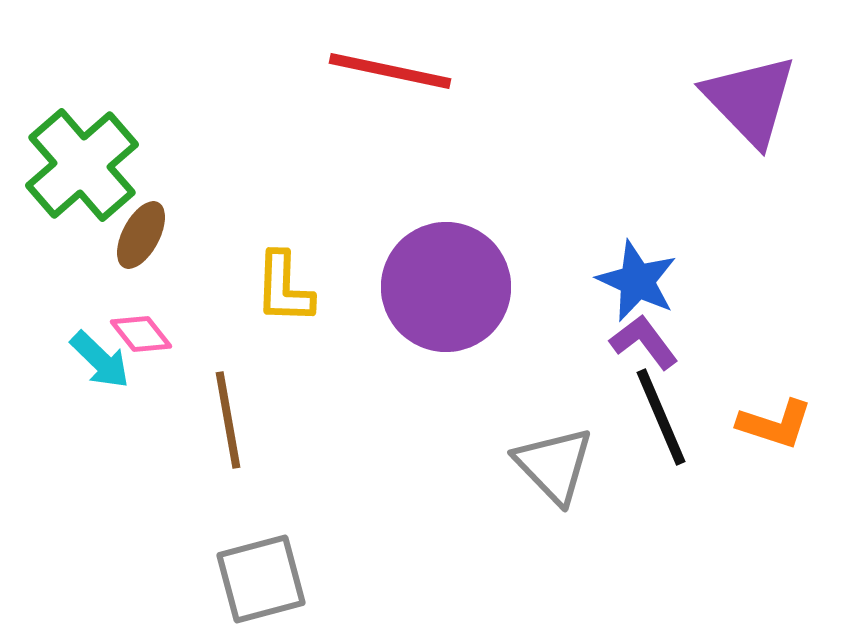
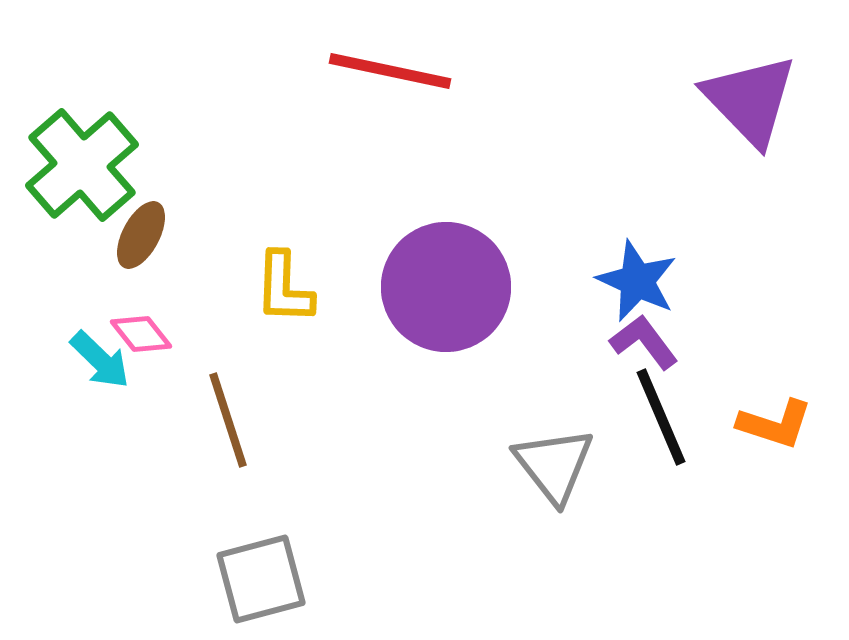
brown line: rotated 8 degrees counterclockwise
gray triangle: rotated 6 degrees clockwise
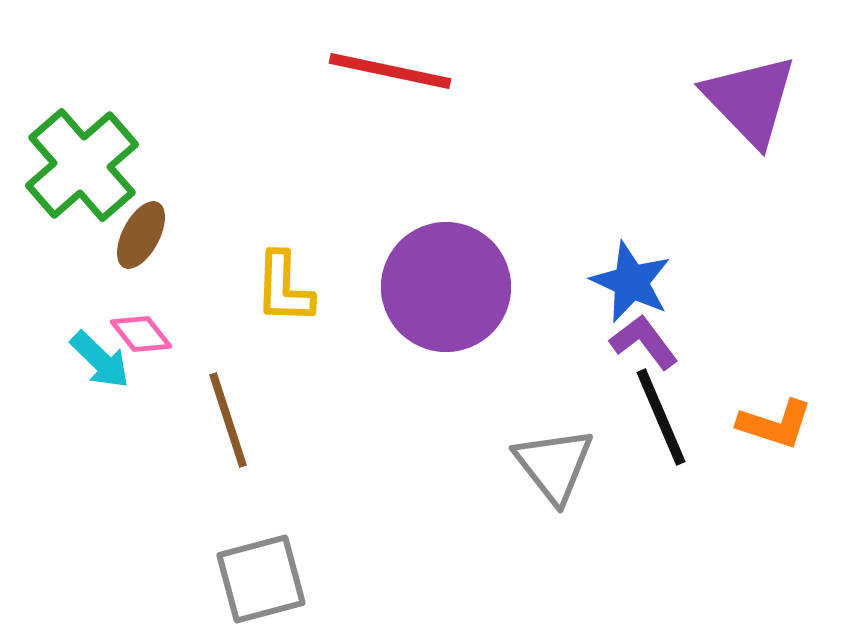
blue star: moved 6 px left, 1 px down
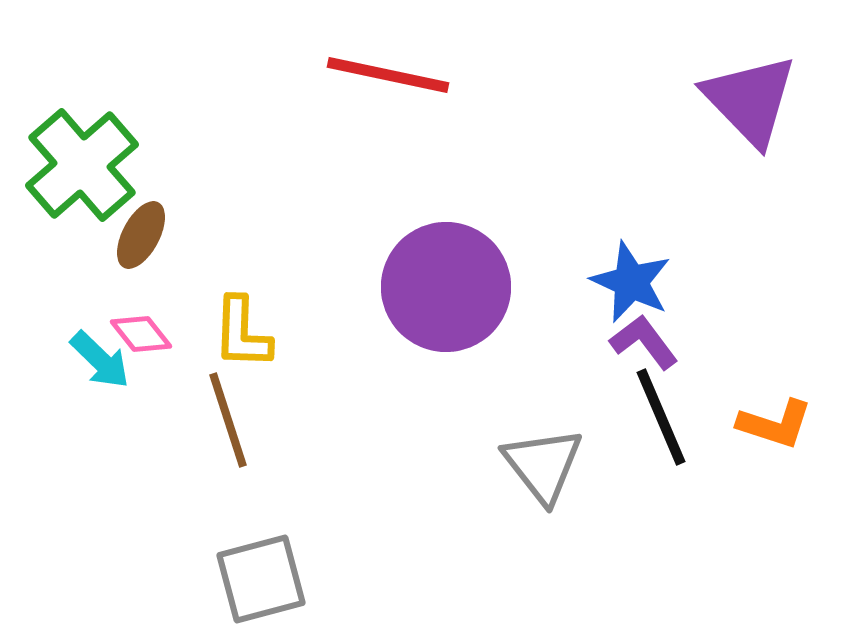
red line: moved 2 px left, 4 px down
yellow L-shape: moved 42 px left, 45 px down
gray triangle: moved 11 px left
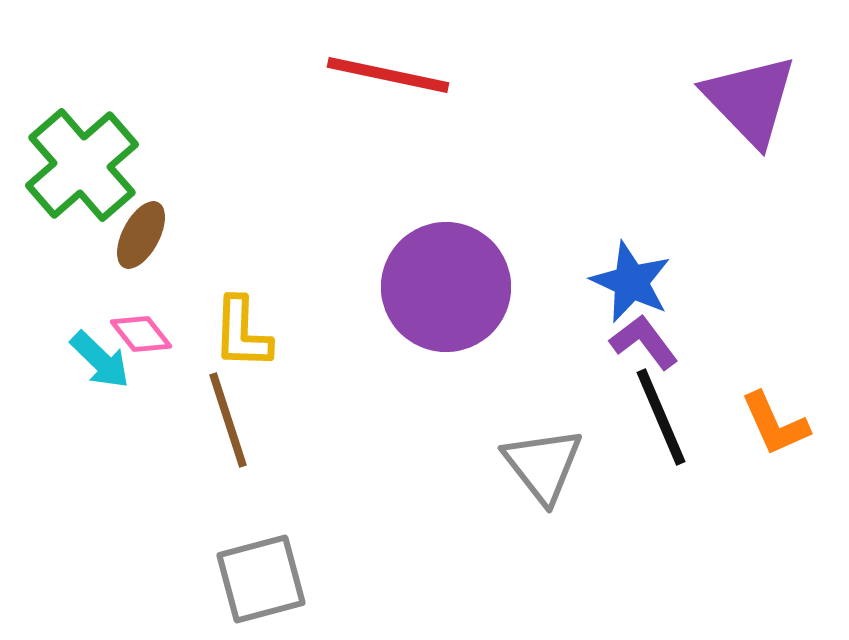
orange L-shape: rotated 48 degrees clockwise
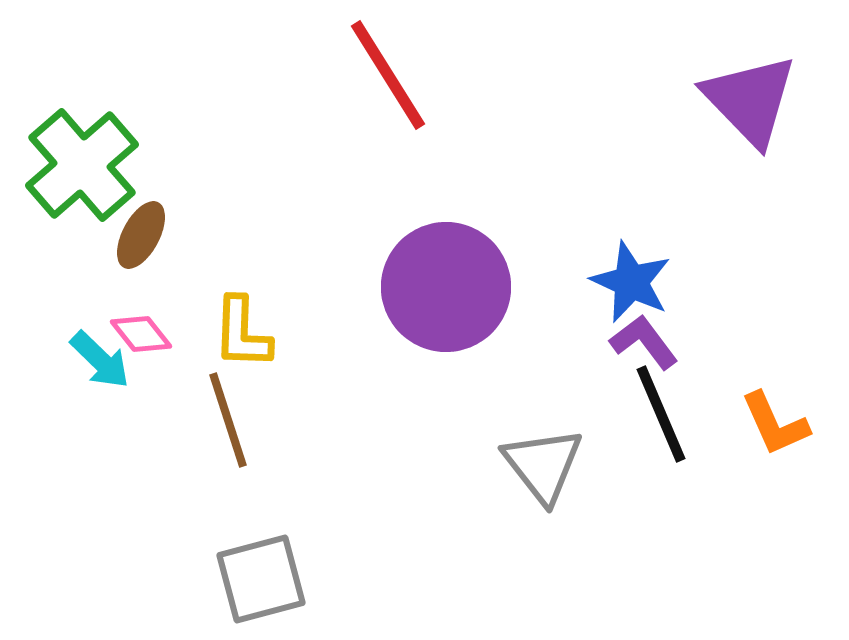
red line: rotated 46 degrees clockwise
black line: moved 3 px up
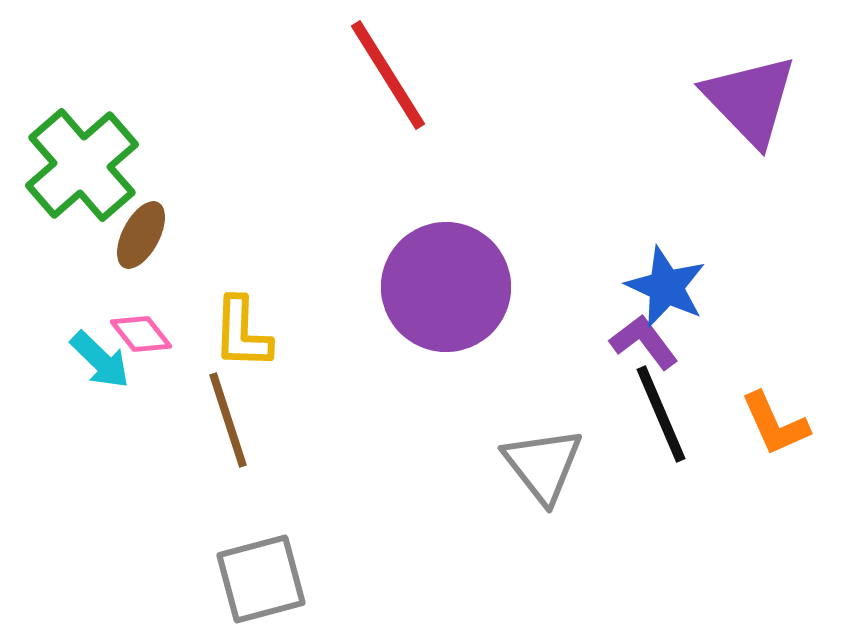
blue star: moved 35 px right, 5 px down
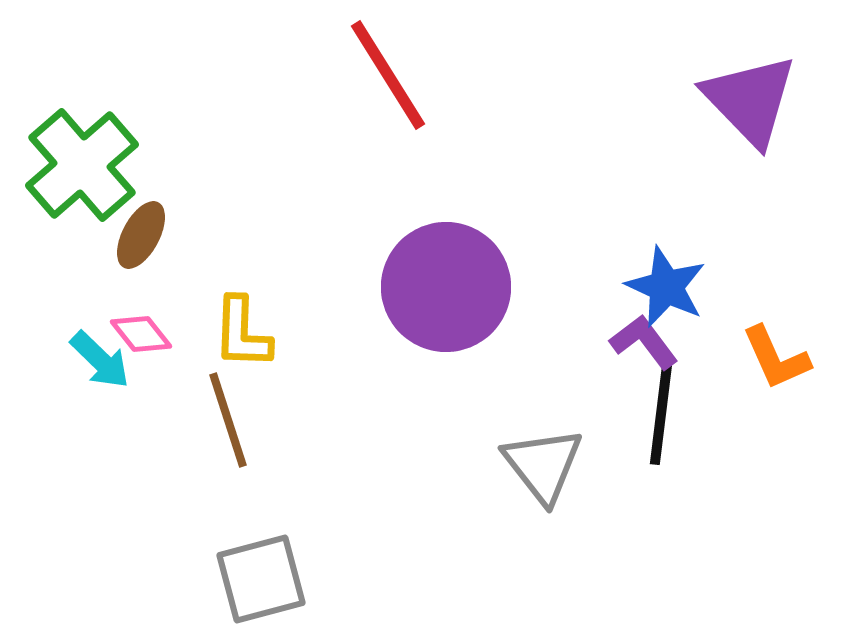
black line: rotated 30 degrees clockwise
orange L-shape: moved 1 px right, 66 px up
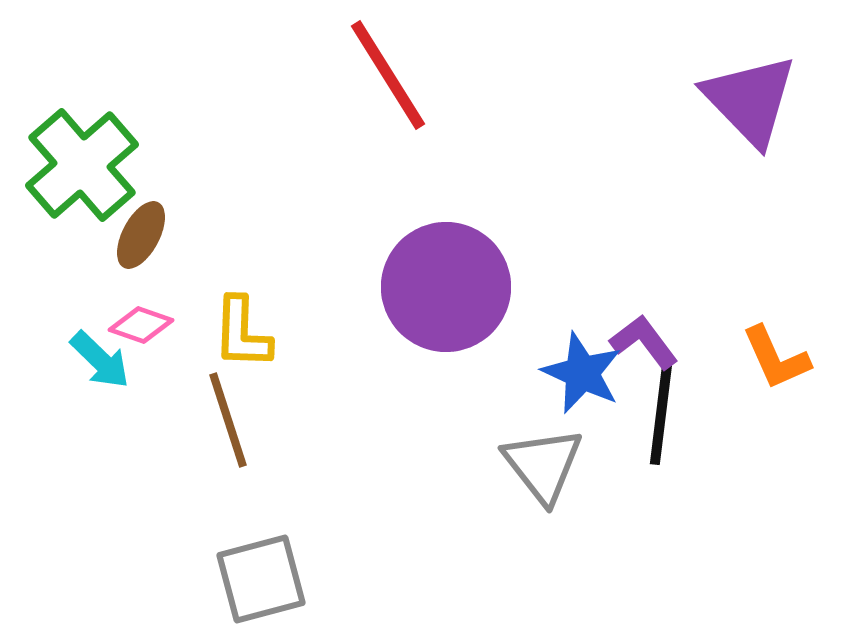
blue star: moved 84 px left, 86 px down
pink diamond: moved 9 px up; rotated 32 degrees counterclockwise
